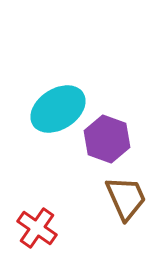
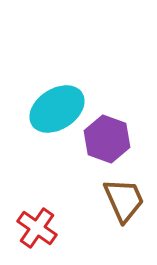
cyan ellipse: moved 1 px left
brown trapezoid: moved 2 px left, 2 px down
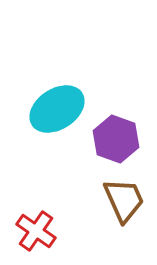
purple hexagon: moved 9 px right
red cross: moved 1 px left, 3 px down
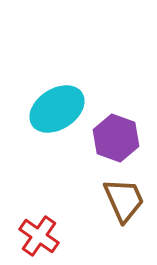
purple hexagon: moved 1 px up
red cross: moved 3 px right, 5 px down
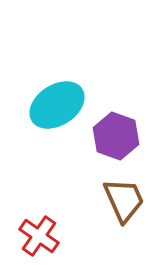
cyan ellipse: moved 4 px up
purple hexagon: moved 2 px up
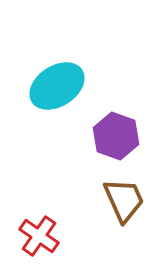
cyan ellipse: moved 19 px up
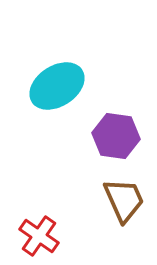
purple hexagon: rotated 12 degrees counterclockwise
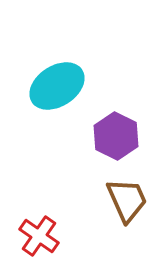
purple hexagon: rotated 18 degrees clockwise
brown trapezoid: moved 3 px right
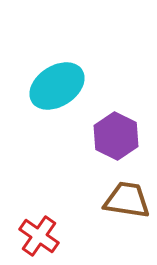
brown trapezoid: rotated 57 degrees counterclockwise
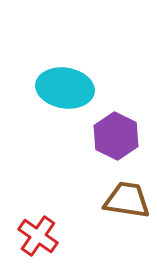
cyan ellipse: moved 8 px right, 2 px down; rotated 42 degrees clockwise
red cross: moved 1 px left
